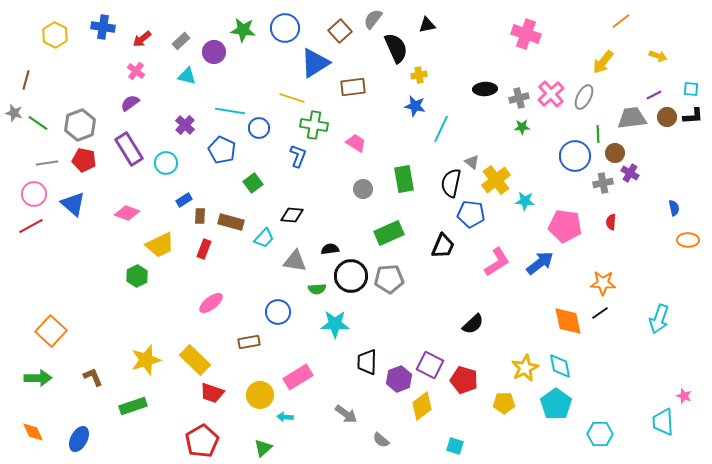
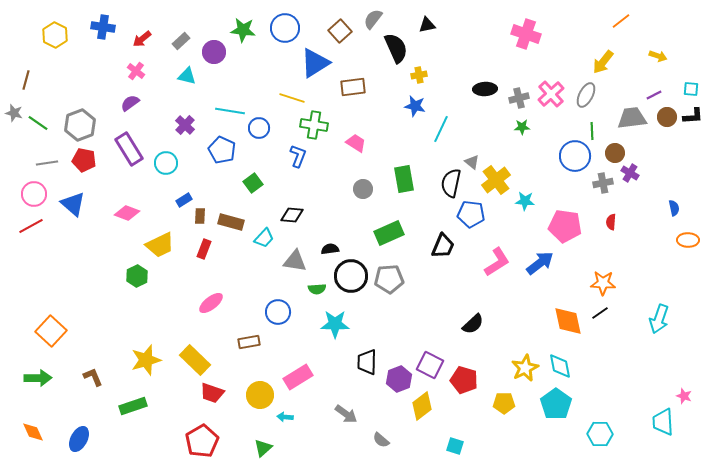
gray ellipse at (584, 97): moved 2 px right, 2 px up
green line at (598, 134): moved 6 px left, 3 px up
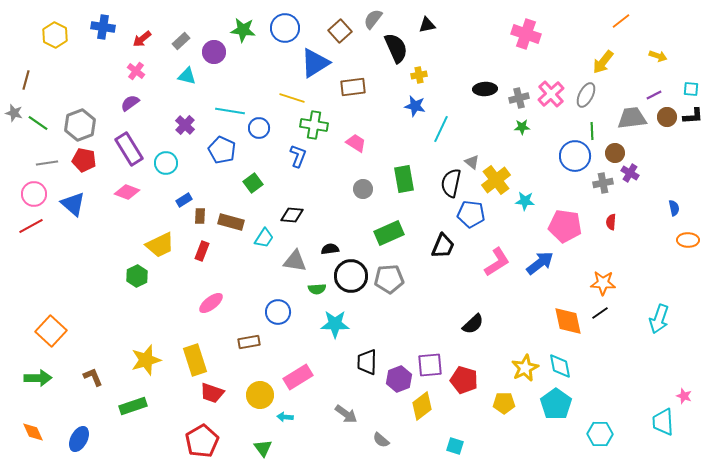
pink diamond at (127, 213): moved 21 px up
cyan trapezoid at (264, 238): rotated 10 degrees counterclockwise
red rectangle at (204, 249): moved 2 px left, 2 px down
yellow rectangle at (195, 360): rotated 28 degrees clockwise
purple square at (430, 365): rotated 32 degrees counterclockwise
green triangle at (263, 448): rotated 24 degrees counterclockwise
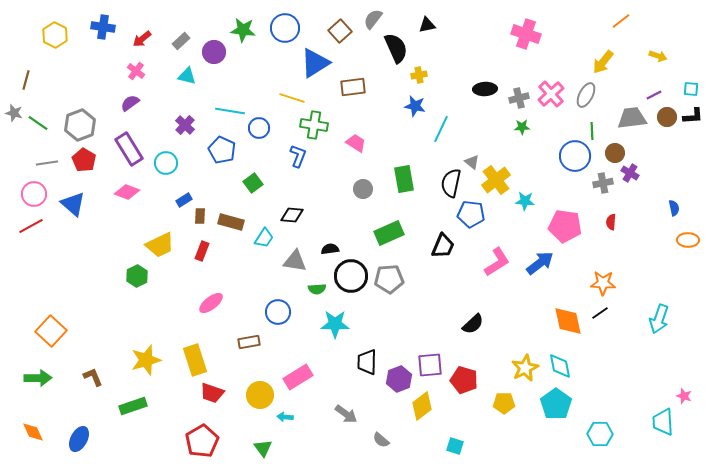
red pentagon at (84, 160): rotated 20 degrees clockwise
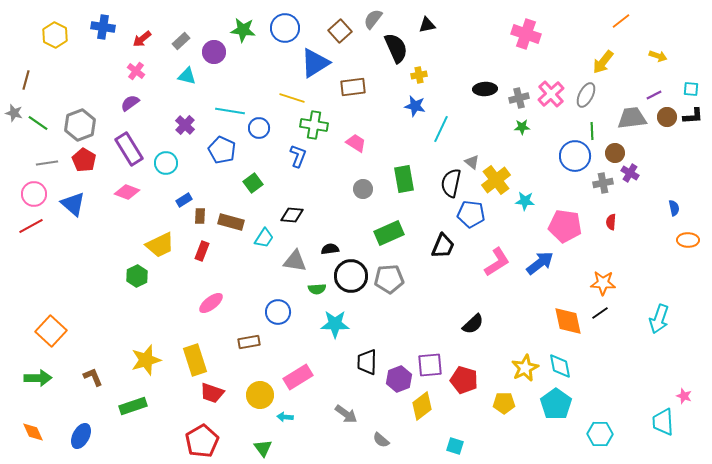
blue ellipse at (79, 439): moved 2 px right, 3 px up
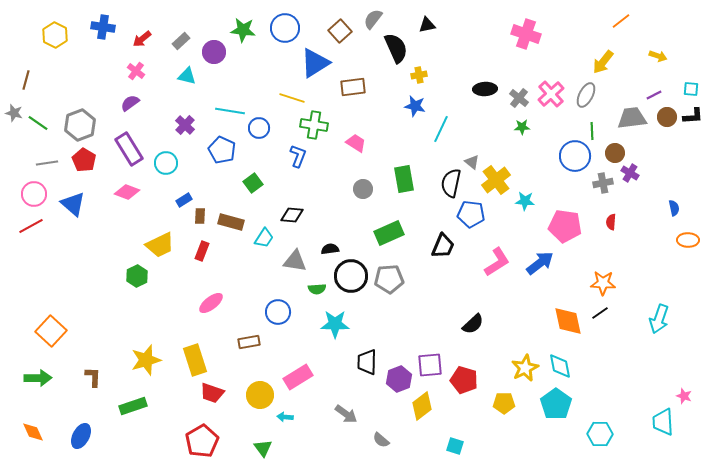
gray cross at (519, 98): rotated 36 degrees counterclockwise
brown L-shape at (93, 377): rotated 25 degrees clockwise
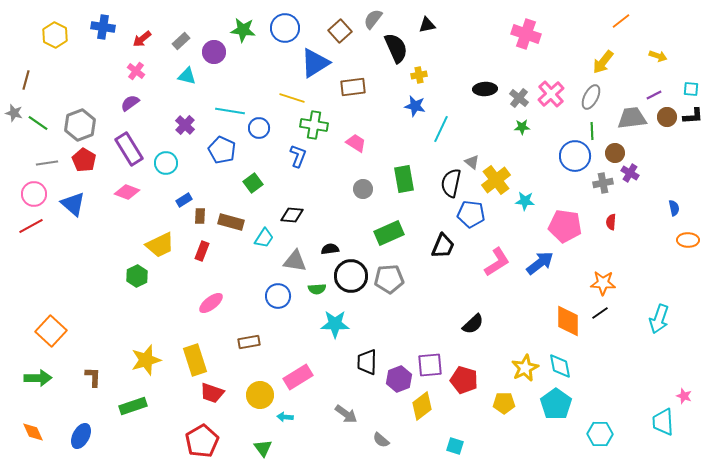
gray ellipse at (586, 95): moved 5 px right, 2 px down
blue circle at (278, 312): moved 16 px up
orange diamond at (568, 321): rotated 12 degrees clockwise
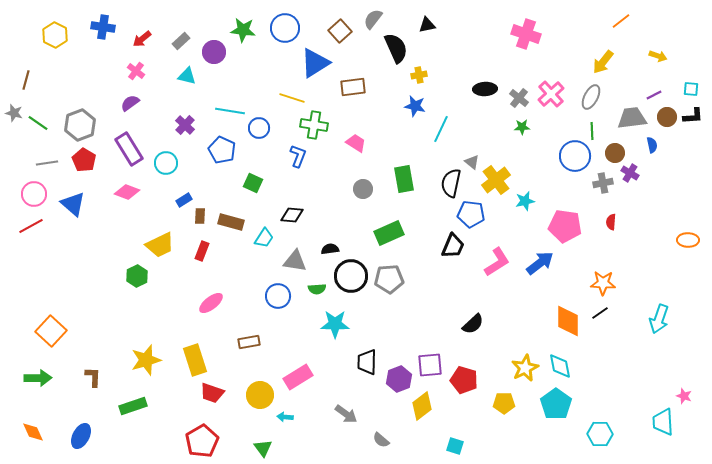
green square at (253, 183): rotated 30 degrees counterclockwise
cyan star at (525, 201): rotated 18 degrees counterclockwise
blue semicircle at (674, 208): moved 22 px left, 63 px up
black trapezoid at (443, 246): moved 10 px right
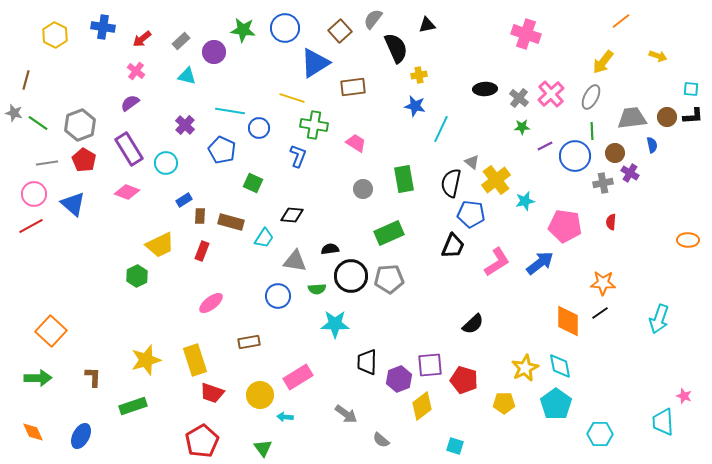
purple line at (654, 95): moved 109 px left, 51 px down
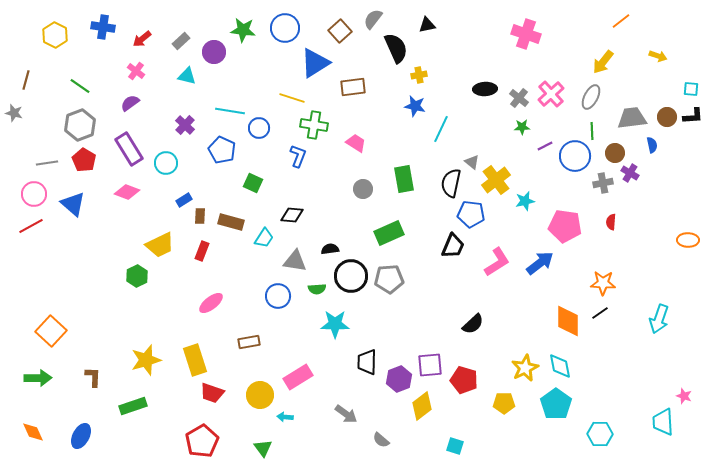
green line at (38, 123): moved 42 px right, 37 px up
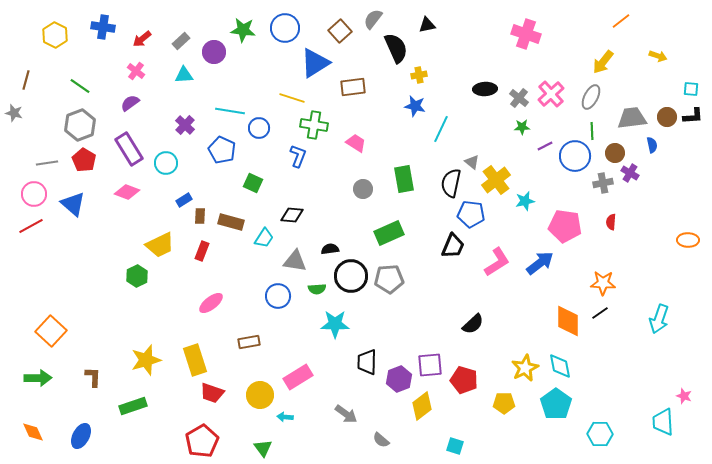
cyan triangle at (187, 76): moved 3 px left, 1 px up; rotated 18 degrees counterclockwise
